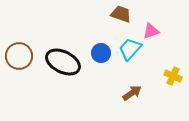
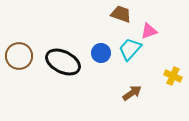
pink triangle: moved 2 px left
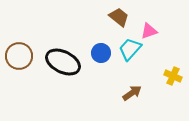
brown trapezoid: moved 2 px left, 3 px down; rotated 20 degrees clockwise
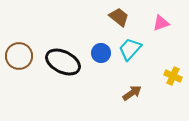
pink triangle: moved 12 px right, 8 px up
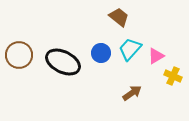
pink triangle: moved 5 px left, 33 px down; rotated 12 degrees counterclockwise
brown circle: moved 1 px up
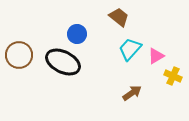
blue circle: moved 24 px left, 19 px up
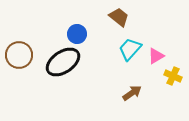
black ellipse: rotated 60 degrees counterclockwise
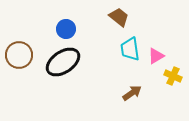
blue circle: moved 11 px left, 5 px up
cyan trapezoid: rotated 50 degrees counterclockwise
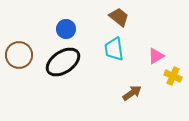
cyan trapezoid: moved 16 px left
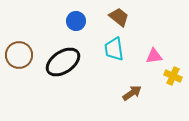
blue circle: moved 10 px right, 8 px up
pink triangle: moved 2 px left; rotated 24 degrees clockwise
